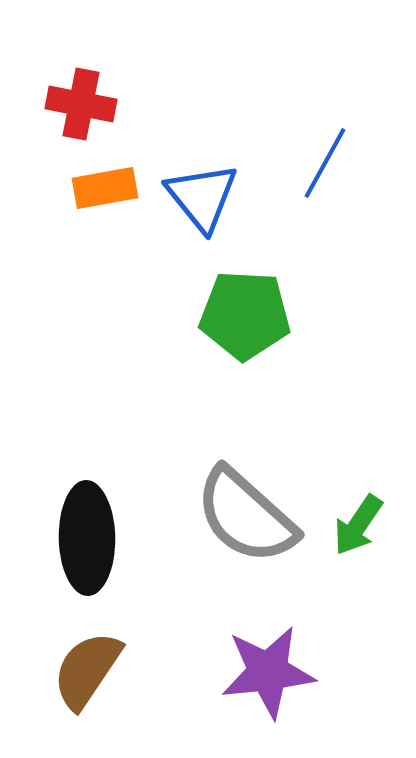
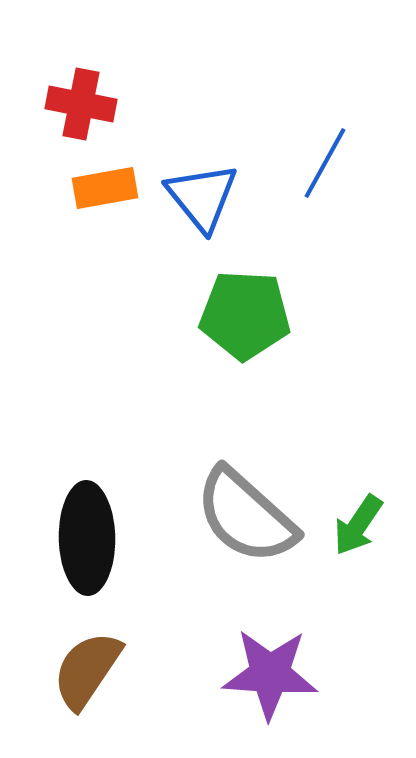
purple star: moved 2 px right, 2 px down; rotated 10 degrees clockwise
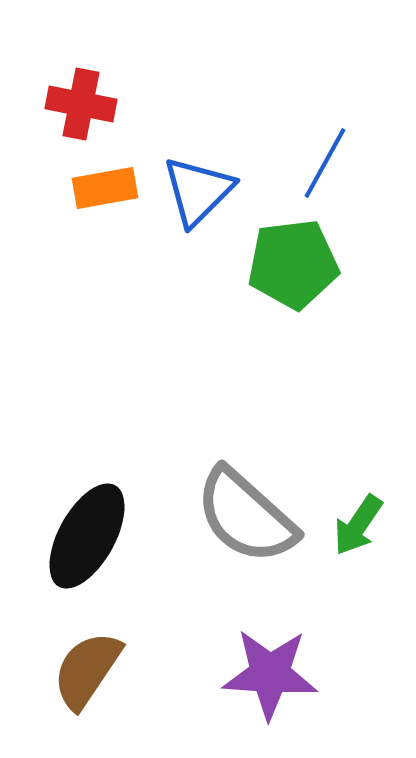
blue triangle: moved 4 px left, 6 px up; rotated 24 degrees clockwise
green pentagon: moved 48 px right, 51 px up; rotated 10 degrees counterclockwise
black ellipse: moved 2 px up; rotated 30 degrees clockwise
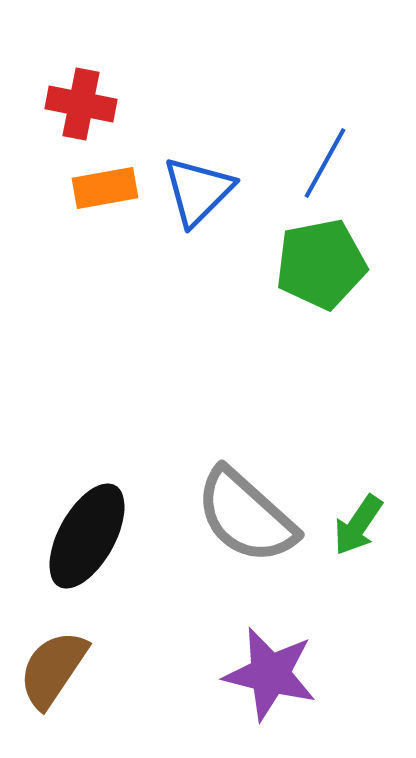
green pentagon: moved 28 px right; rotated 4 degrees counterclockwise
brown semicircle: moved 34 px left, 1 px up
purple star: rotated 10 degrees clockwise
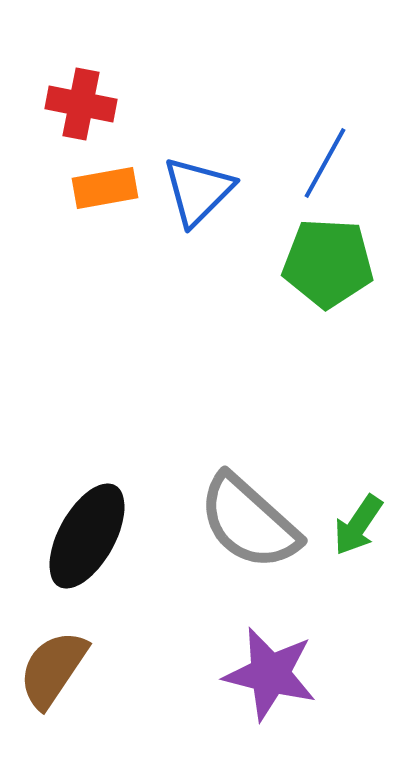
green pentagon: moved 7 px right, 1 px up; rotated 14 degrees clockwise
gray semicircle: moved 3 px right, 6 px down
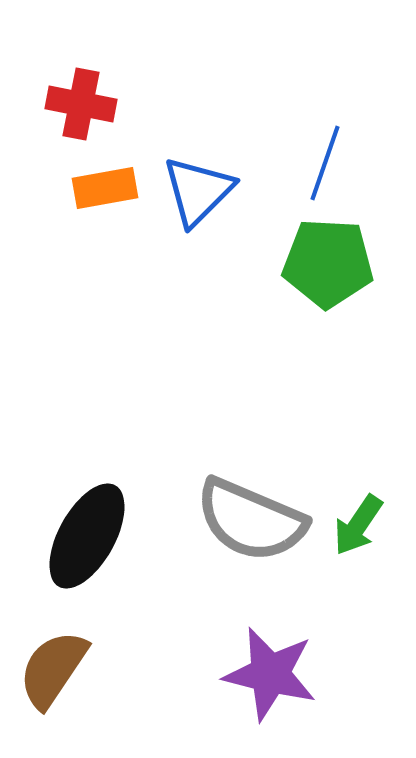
blue line: rotated 10 degrees counterclockwise
gray semicircle: moved 2 px right, 2 px up; rotated 19 degrees counterclockwise
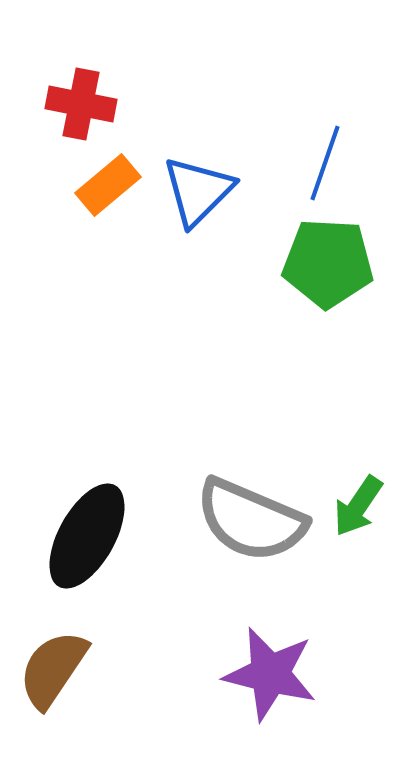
orange rectangle: moved 3 px right, 3 px up; rotated 30 degrees counterclockwise
green arrow: moved 19 px up
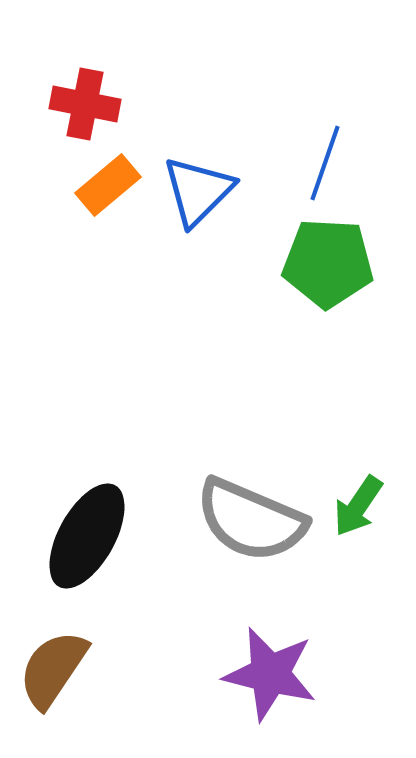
red cross: moved 4 px right
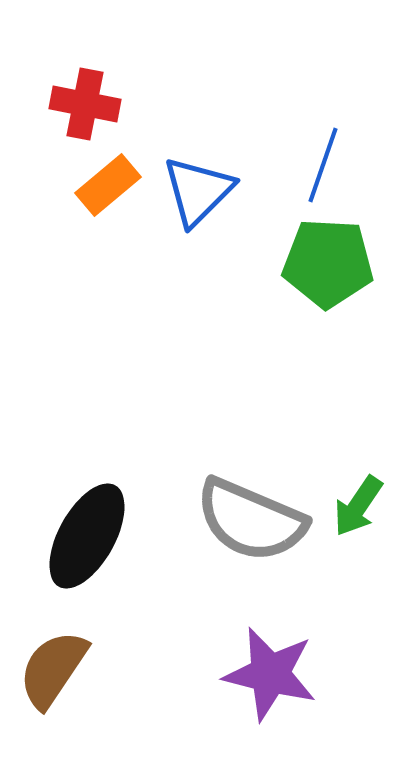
blue line: moved 2 px left, 2 px down
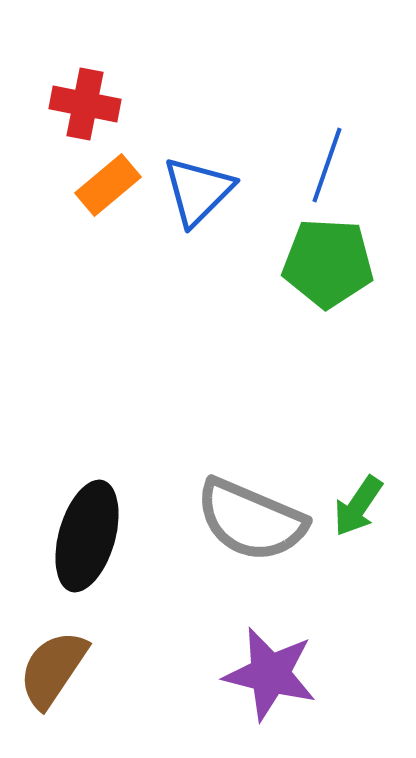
blue line: moved 4 px right
black ellipse: rotated 13 degrees counterclockwise
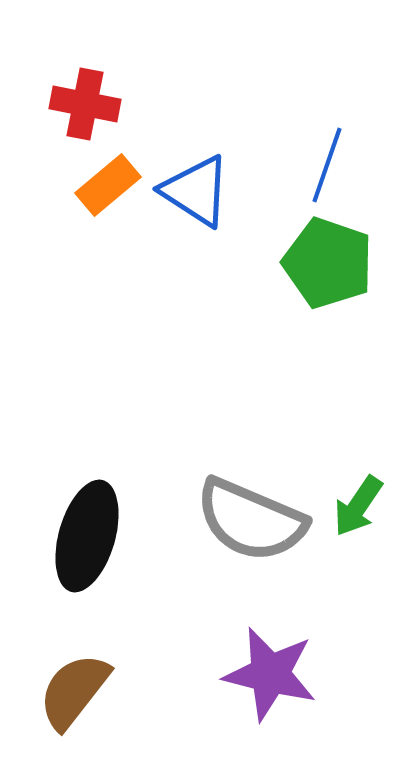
blue triangle: moved 2 px left; rotated 42 degrees counterclockwise
green pentagon: rotated 16 degrees clockwise
brown semicircle: moved 21 px right, 22 px down; rotated 4 degrees clockwise
